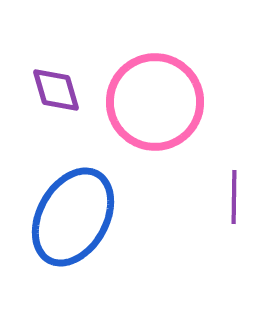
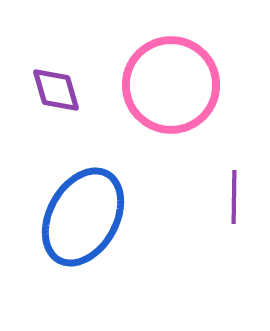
pink circle: moved 16 px right, 17 px up
blue ellipse: moved 10 px right
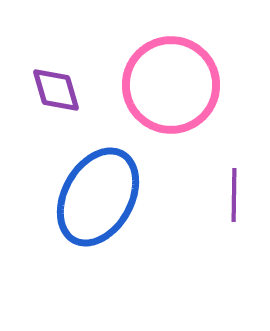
purple line: moved 2 px up
blue ellipse: moved 15 px right, 20 px up
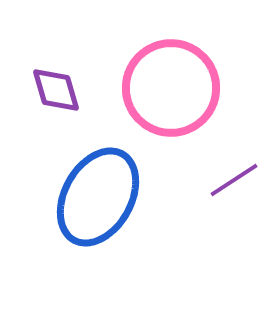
pink circle: moved 3 px down
purple line: moved 15 px up; rotated 56 degrees clockwise
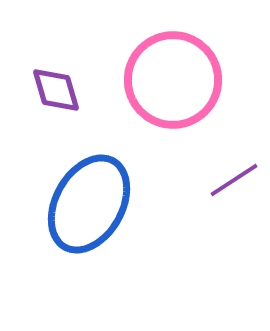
pink circle: moved 2 px right, 8 px up
blue ellipse: moved 9 px left, 7 px down
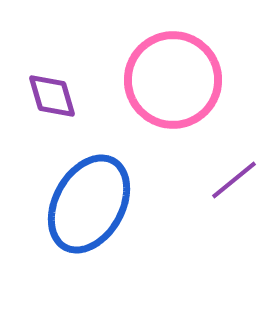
purple diamond: moved 4 px left, 6 px down
purple line: rotated 6 degrees counterclockwise
